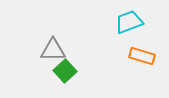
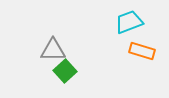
orange rectangle: moved 5 px up
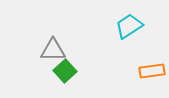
cyan trapezoid: moved 4 px down; rotated 12 degrees counterclockwise
orange rectangle: moved 10 px right, 20 px down; rotated 25 degrees counterclockwise
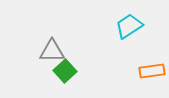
gray triangle: moved 1 px left, 1 px down
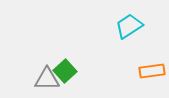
gray triangle: moved 5 px left, 28 px down
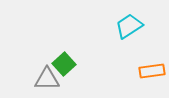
green square: moved 1 px left, 7 px up
